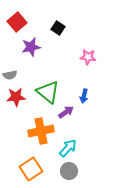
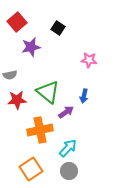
pink star: moved 1 px right, 3 px down
red star: moved 1 px right, 3 px down
orange cross: moved 1 px left, 1 px up
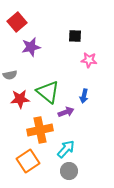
black square: moved 17 px right, 8 px down; rotated 32 degrees counterclockwise
red star: moved 3 px right, 1 px up
purple arrow: rotated 14 degrees clockwise
cyan arrow: moved 2 px left, 1 px down
orange square: moved 3 px left, 8 px up
